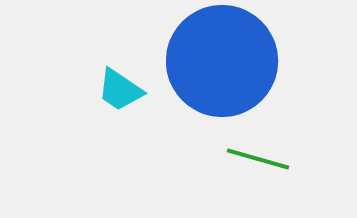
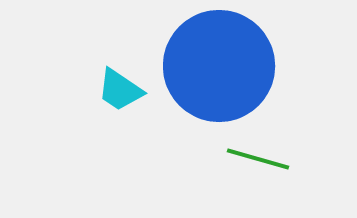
blue circle: moved 3 px left, 5 px down
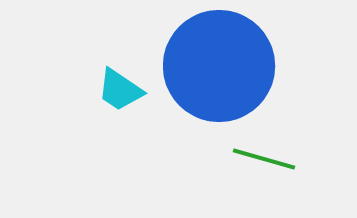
green line: moved 6 px right
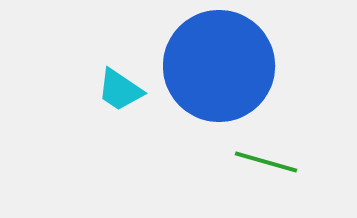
green line: moved 2 px right, 3 px down
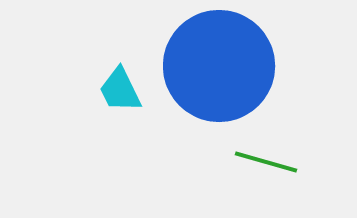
cyan trapezoid: rotated 30 degrees clockwise
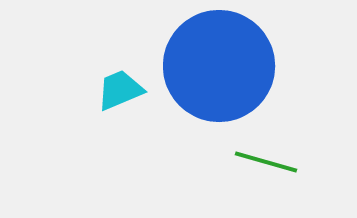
cyan trapezoid: rotated 93 degrees clockwise
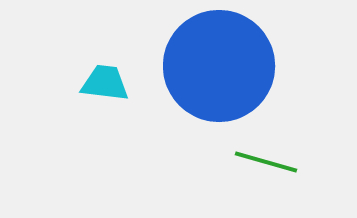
cyan trapezoid: moved 15 px left, 7 px up; rotated 30 degrees clockwise
